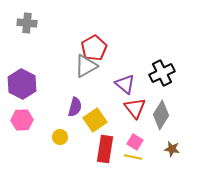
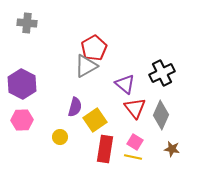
gray diamond: rotated 8 degrees counterclockwise
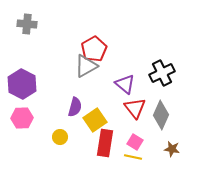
gray cross: moved 1 px down
red pentagon: moved 1 px down
pink hexagon: moved 2 px up
red rectangle: moved 6 px up
